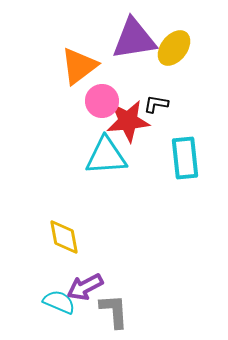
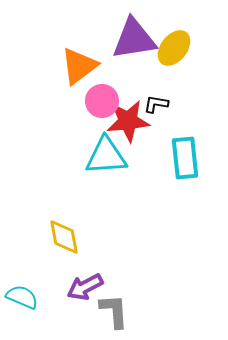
cyan semicircle: moved 37 px left, 5 px up
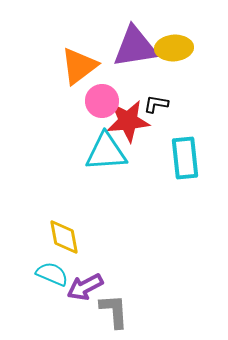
purple triangle: moved 1 px right, 8 px down
yellow ellipse: rotated 48 degrees clockwise
cyan triangle: moved 4 px up
cyan semicircle: moved 30 px right, 23 px up
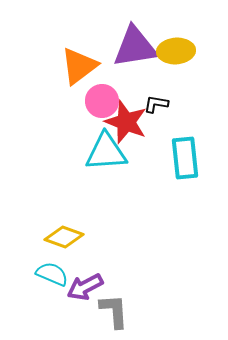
yellow ellipse: moved 2 px right, 3 px down
red star: moved 2 px left, 1 px down; rotated 27 degrees clockwise
yellow diamond: rotated 60 degrees counterclockwise
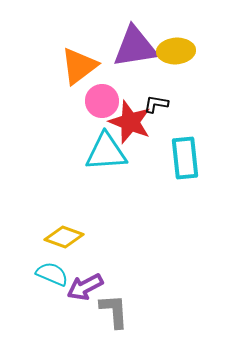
red star: moved 4 px right
